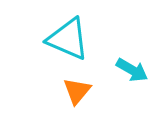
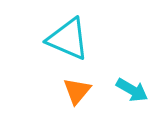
cyan arrow: moved 20 px down
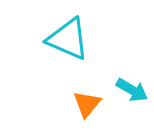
orange triangle: moved 10 px right, 13 px down
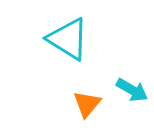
cyan triangle: rotated 9 degrees clockwise
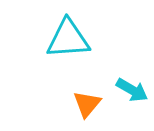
cyan triangle: rotated 36 degrees counterclockwise
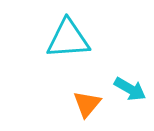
cyan arrow: moved 2 px left, 1 px up
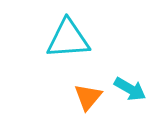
orange triangle: moved 1 px right, 7 px up
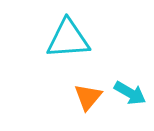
cyan arrow: moved 4 px down
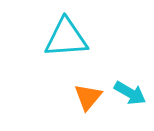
cyan triangle: moved 2 px left, 1 px up
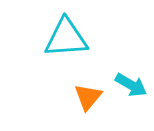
cyan arrow: moved 1 px right, 8 px up
